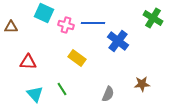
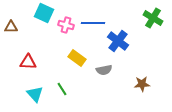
gray semicircle: moved 4 px left, 24 px up; rotated 56 degrees clockwise
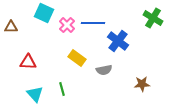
pink cross: moved 1 px right; rotated 28 degrees clockwise
green line: rotated 16 degrees clockwise
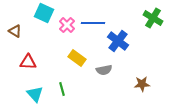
brown triangle: moved 4 px right, 4 px down; rotated 32 degrees clockwise
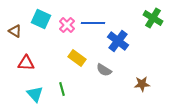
cyan square: moved 3 px left, 6 px down
red triangle: moved 2 px left, 1 px down
gray semicircle: rotated 42 degrees clockwise
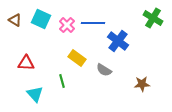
brown triangle: moved 11 px up
green line: moved 8 px up
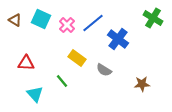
blue line: rotated 40 degrees counterclockwise
blue cross: moved 2 px up
green line: rotated 24 degrees counterclockwise
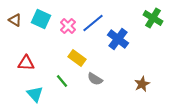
pink cross: moved 1 px right, 1 px down
gray semicircle: moved 9 px left, 9 px down
brown star: rotated 21 degrees counterclockwise
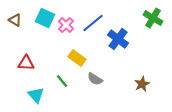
cyan square: moved 4 px right, 1 px up
pink cross: moved 2 px left, 1 px up
cyan triangle: moved 1 px right, 1 px down
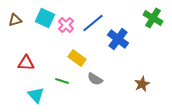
brown triangle: rotated 48 degrees counterclockwise
green line: rotated 32 degrees counterclockwise
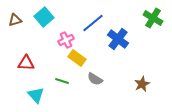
cyan square: moved 1 px left, 1 px up; rotated 24 degrees clockwise
pink cross: moved 15 px down; rotated 21 degrees clockwise
